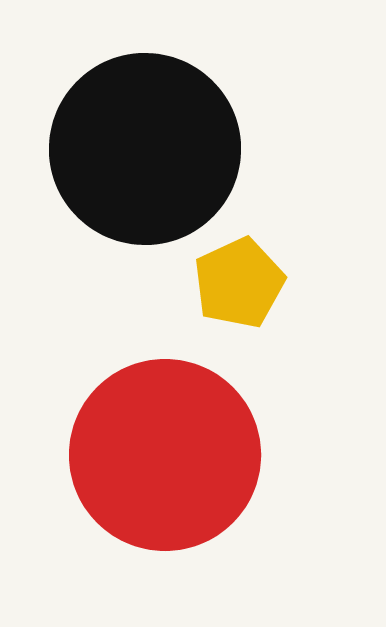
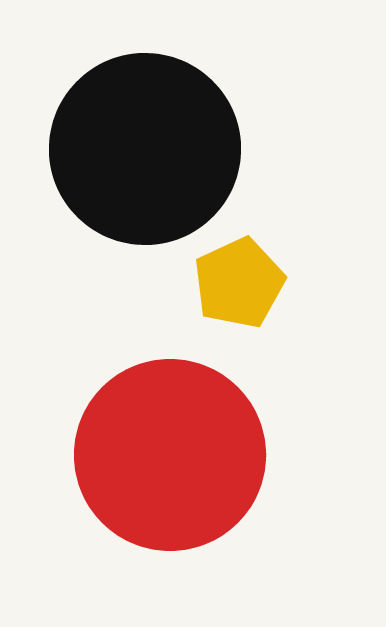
red circle: moved 5 px right
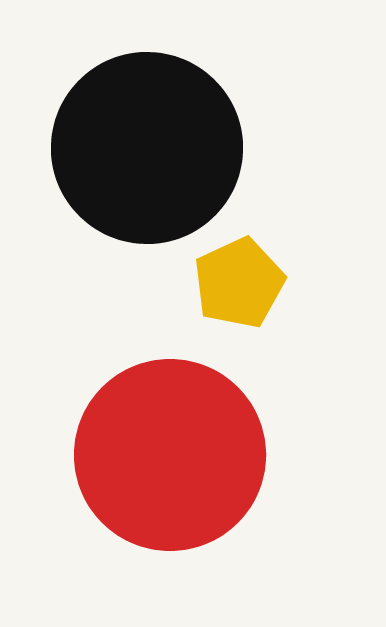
black circle: moved 2 px right, 1 px up
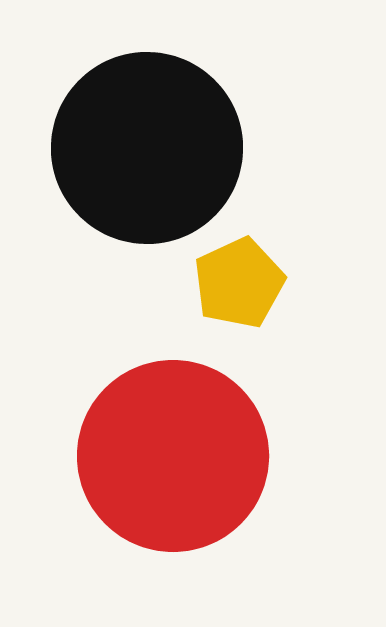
red circle: moved 3 px right, 1 px down
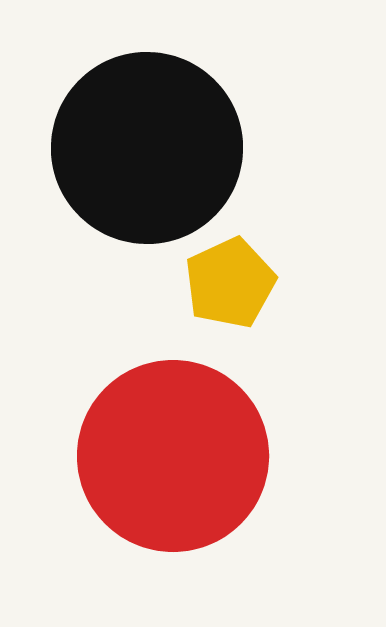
yellow pentagon: moved 9 px left
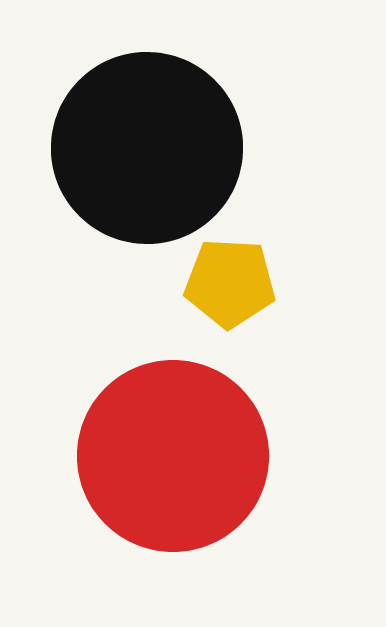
yellow pentagon: rotated 28 degrees clockwise
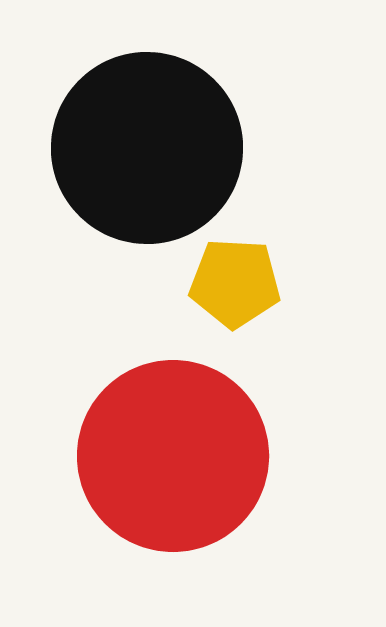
yellow pentagon: moved 5 px right
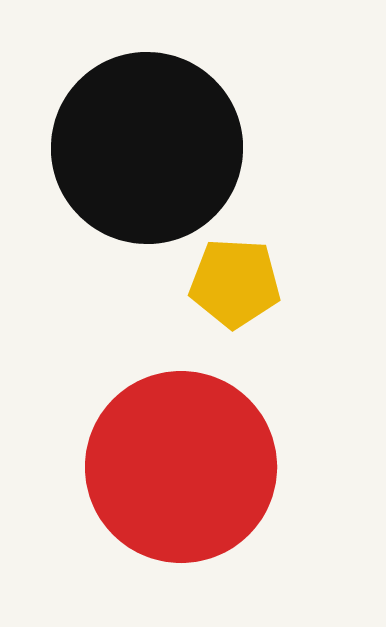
red circle: moved 8 px right, 11 px down
